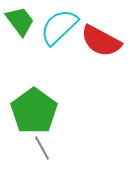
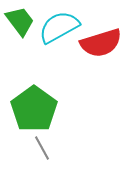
cyan semicircle: rotated 15 degrees clockwise
red semicircle: moved 2 px down; rotated 45 degrees counterclockwise
green pentagon: moved 2 px up
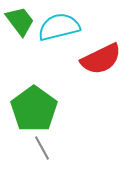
cyan semicircle: rotated 15 degrees clockwise
red semicircle: moved 16 px down; rotated 9 degrees counterclockwise
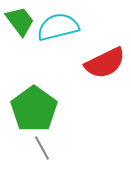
cyan semicircle: moved 1 px left
red semicircle: moved 4 px right, 4 px down
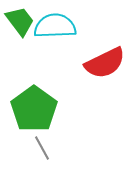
cyan semicircle: moved 3 px left, 1 px up; rotated 12 degrees clockwise
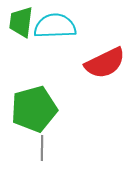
green trapezoid: moved 1 px right, 1 px down; rotated 136 degrees counterclockwise
green pentagon: rotated 21 degrees clockwise
gray line: rotated 30 degrees clockwise
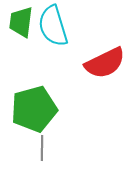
cyan semicircle: moved 2 px left; rotated 105 degrees counterclockwise
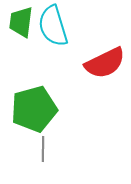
gray line: moved 1 px right, 1 px down
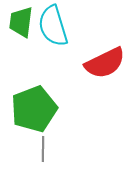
green pentagon: rotated 6 degrees counterclockwise
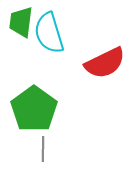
cyan semicircle: moved 4 px left, 7 px down
green pentagon: rotated 15 degrees counterclockwise
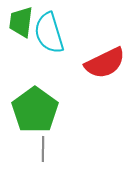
green pentagon: moved 1 px right, 1 px down
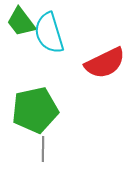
green trapezoid: rotated 44 degrees counterclockwise
green pentagon: rotated 24 degrees clockwise
